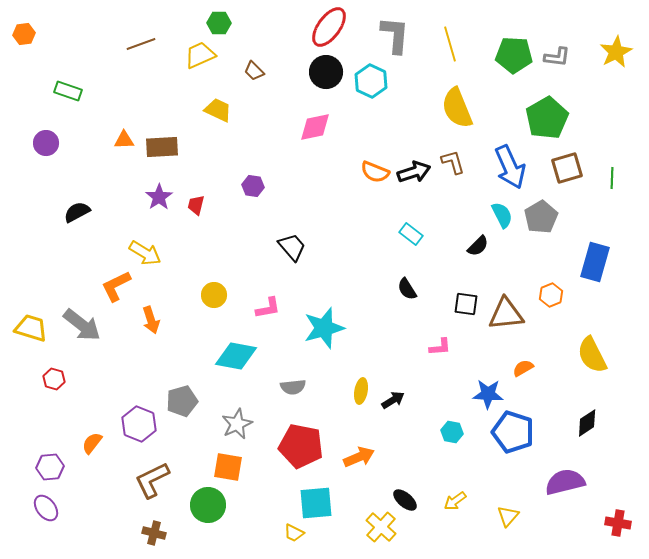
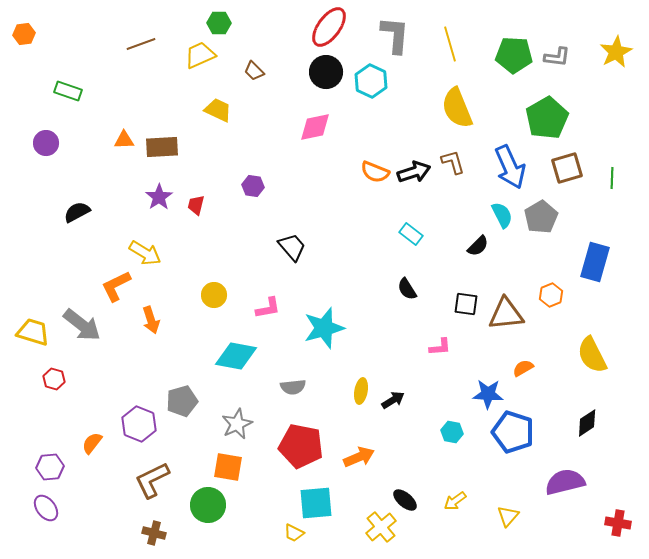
yellow trapezoid at (31, 328): moved 2 px right, 4 px down
yellow cross at (381, 527): rotated 8 degrees clockwise
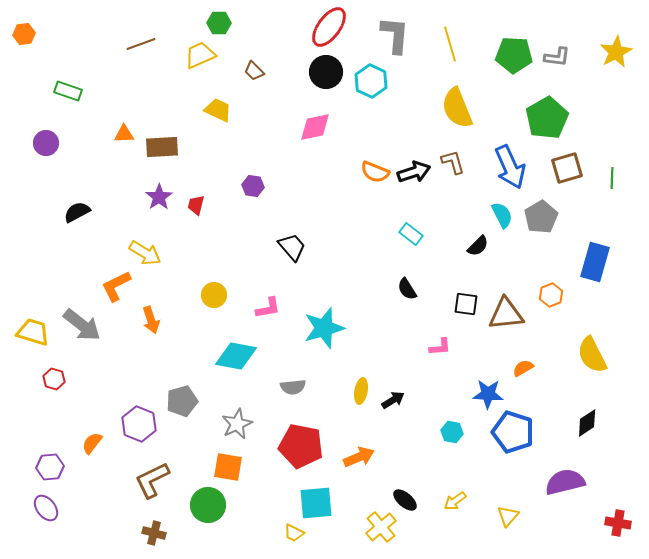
orange triangle at (124, 140): moved 6 px up
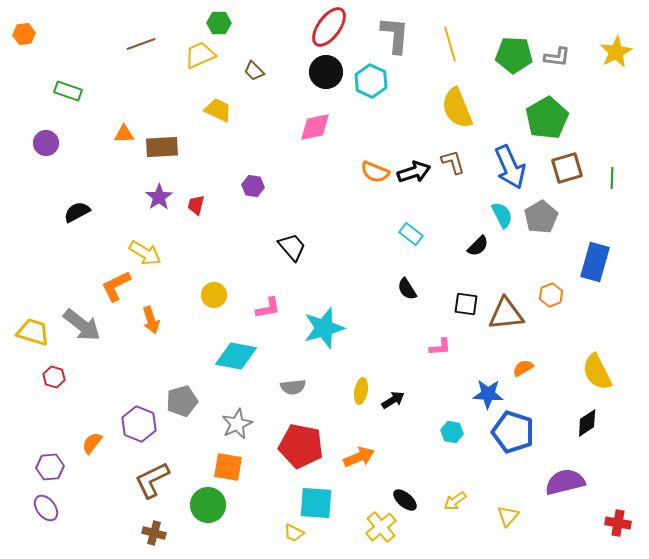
yellow semicircle at (592, 355): moved 5 px right, 17 px down
red hexagon at (54, 379): moved 2 px up
cyan square at (316, 503): rotated 9 degrees clockwise
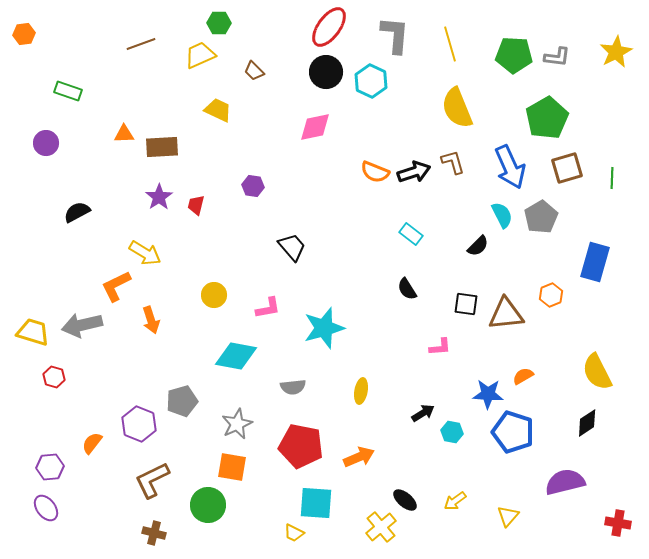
gray arrow at (82, 325): rotated 129 degrees clockwise
orange semicircle at (523, 368): moved 8 px down
black arrow at (393, 400): moved 30 px right, 13 px down
orange square at (228, 467): moved 4 px right
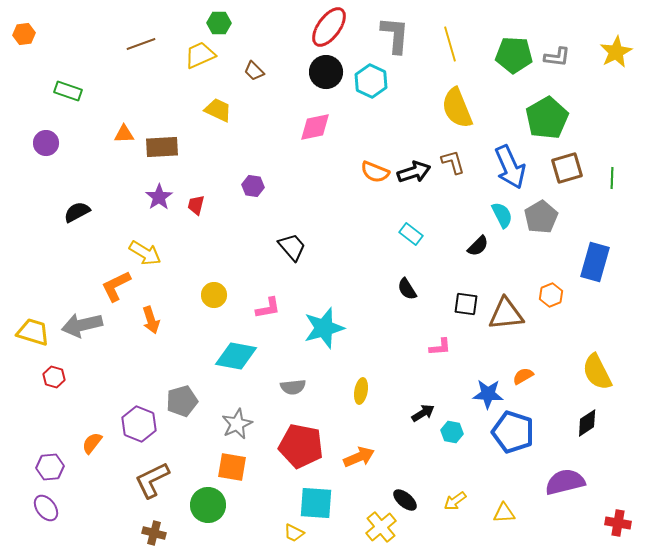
yellow triangle at (508, 516): moved 4 px left, 3 px up; rotated 45 degrees clockwise
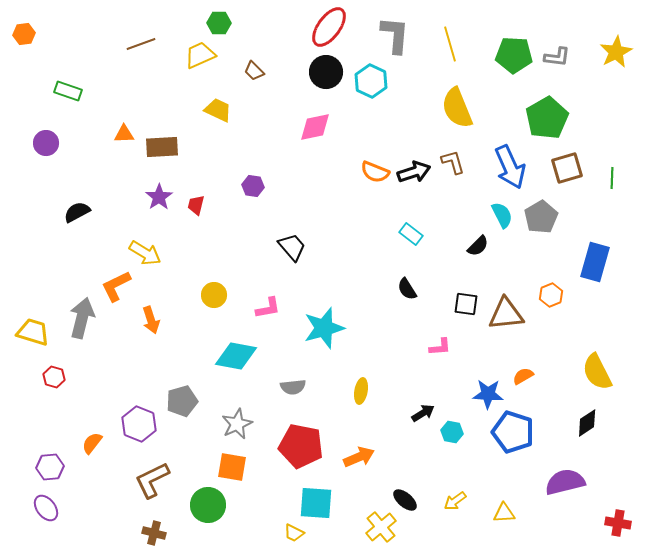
gray arrow at (82, 325): moved 7 px up; rotated 117 degrees clockwise
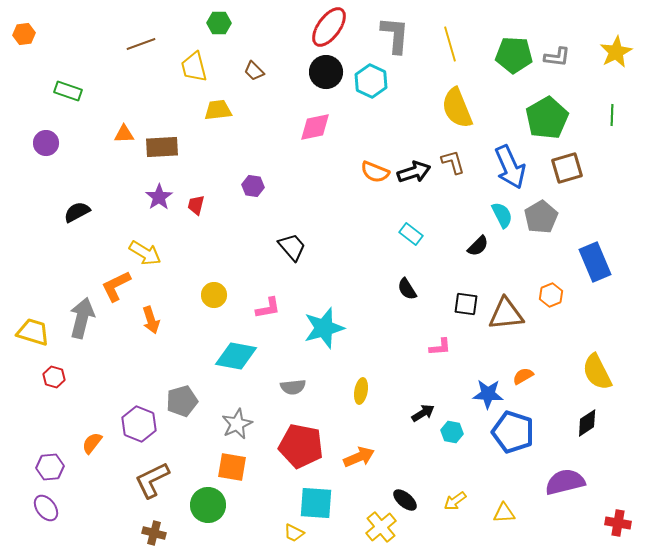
yellow trapezoid at (200, 55): moved 6 px left, 12 px down; rotated 80 degrees counterclockwise
yellow trapezoid at (218, 110): rotated 32 degrees counterclockwise
green line at (612, 178): moved 63 px up
blue rectangle at (595, 262): rotated 39 degrees counterclockwise
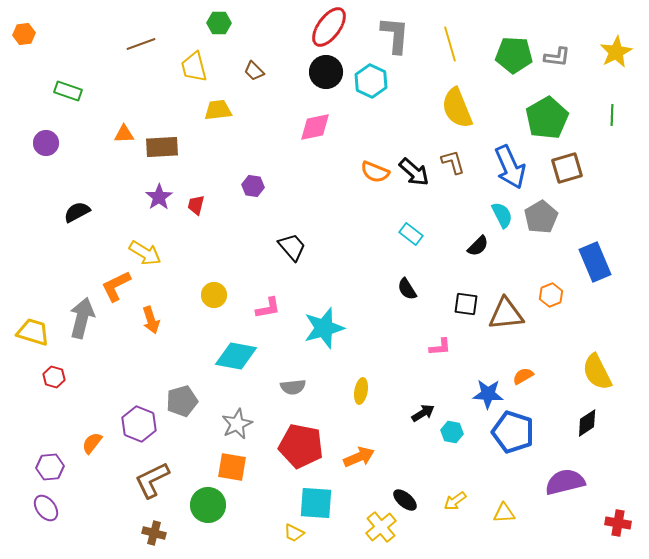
black arrow at (414, 172): rotated 60 degrees clockwise
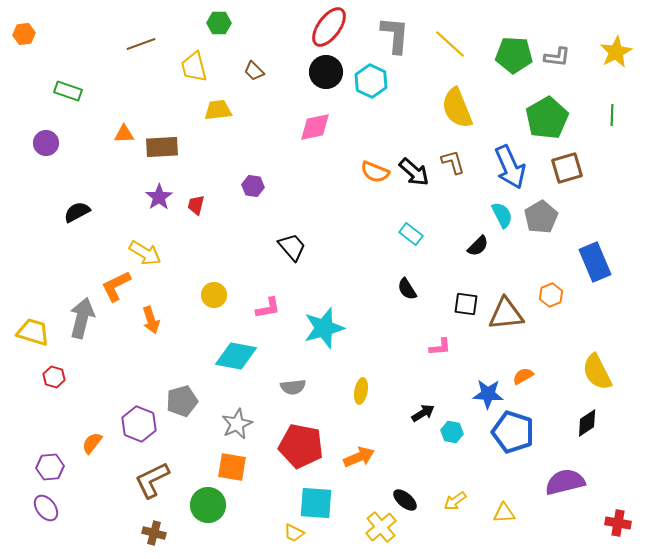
yellow line at (450, 44): rotated 32 degrees counterclockwise
